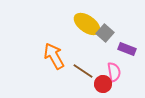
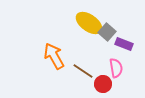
yellow ellipse: moved 2 px right, 1 px up
gray square: moved 2 px right, 1 px up
purple rectangle: moved 3 px left, 5 px up
pink semicircle: moved 2 px right, 4 px up
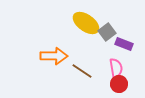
yellow ellipse: moved 3 px left
gray square: rotated 12 degrees clockwise
orange arrow: rotated 120 degrees clockwise
brown line: moved 1 px left
red circle: moved 16 px right
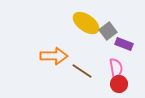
gray square: moved 1 px right, 1 px up
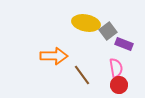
yellow ellipse: rotated 24 degrees counterclockwise
brown line: moved 4 px down; rotated 20 degrees clockwise
red circle: moved 1 px down
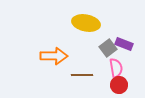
gray square: moved 17 px down
brown line: rotated 55 degrees counterclockwise
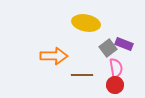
red circle: moved 4 px left
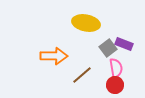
brown line: rotated 40 degrees counterclockwise
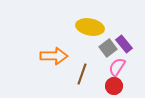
yellow ellipse: moved 4 px right, 4 px down
purple rectangle: rotated 30 degrees clockwise
pink semicircle: moved 1 px right, 1 px up; rotated 138 degrees counterclockwise
brown line: moved 1 px up; rotated 30 degrees counterclockwise
red circle: moved 1 px left, 1 px down
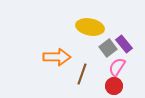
orange arrow: moved 3 px right, 1 px down
